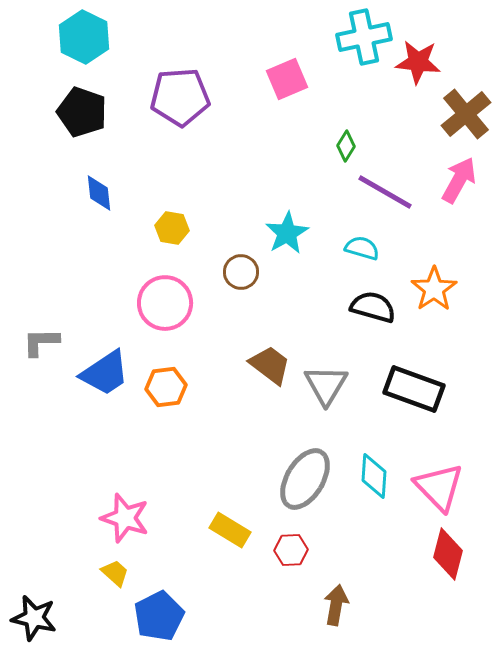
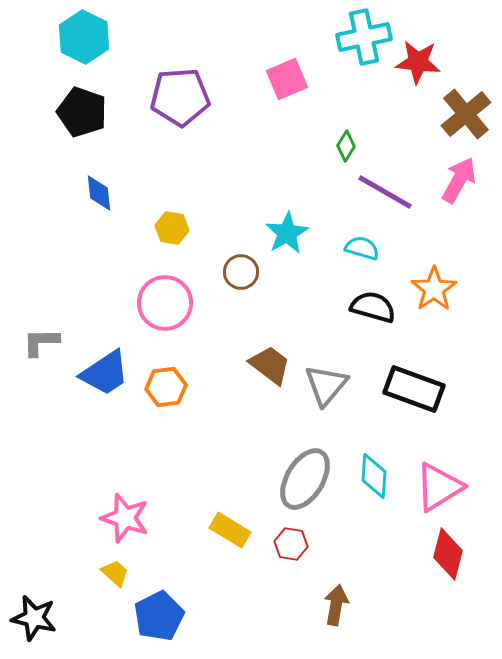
gray triangle: rotated 9 degrees clockwise
pink triangle: rotated 42 degrees clockwise
red hexagon: moved 6 px up; rotated 12 degrees clockwise
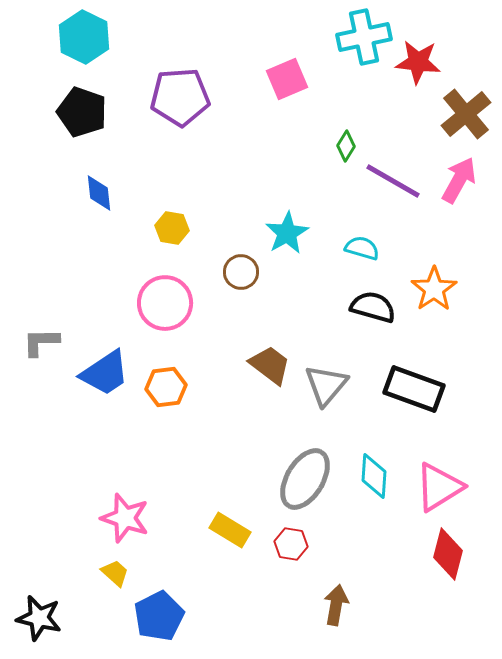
purple line: moved 8 px right, 11 px up
black star: moved 5 px right
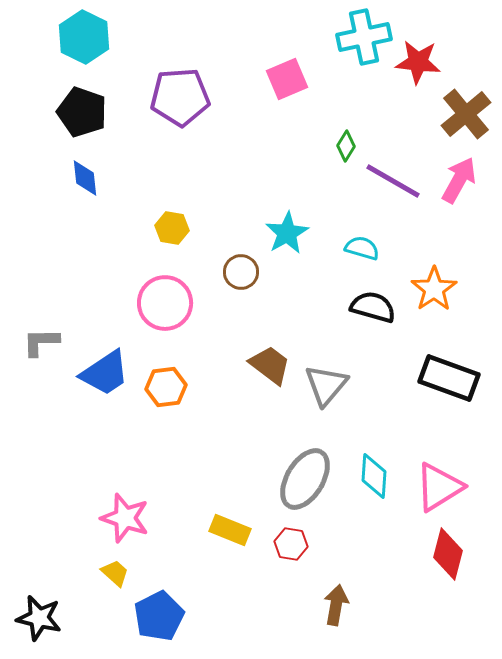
blue diamond: moved 14 px left, 15 px up
black rectangle: moved 35 px right, 11 px up
yellow rectangle: rotated 9 degrees counterclockwise
